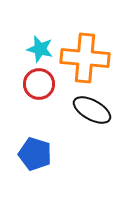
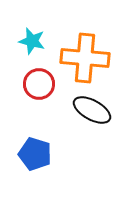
cyan star: moved 8 px left, 8 px up
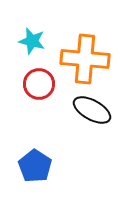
orange cross: moved 1 px down
blue pentagon: moved 12 px down; rotated 16 degrees clockwise
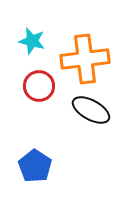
orange cross: rotated 12 degrees counterclockwise
red circle: moved 2 px down
black ellipse: moved 1 px left
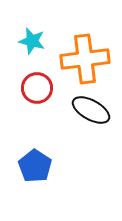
red circle: moved 2 px left, 2 px down
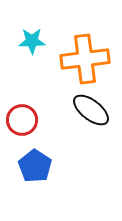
cyan star: rotated 16 degrees counterclockwise
red circle: moved 15 px left, 32 px down
black ellipse: rotated 9 degrees clockwise
